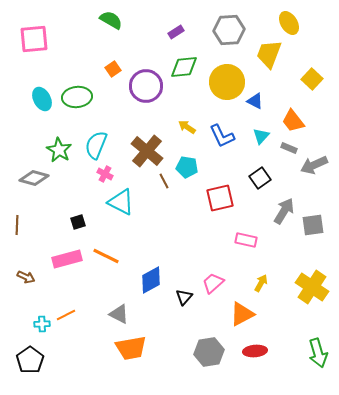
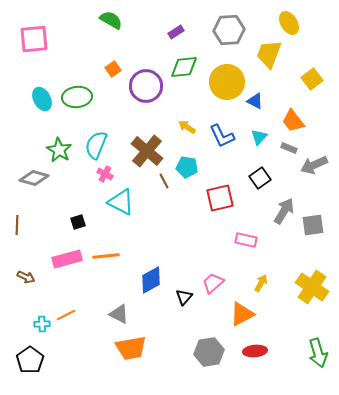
yellow square at (312, 79): rotated 10 degrees clockwise
cyan triangle at (261, 136): moved 2 px left, 1 px down
orange line at (106, 256): rotated 32 degrees counterclockwise
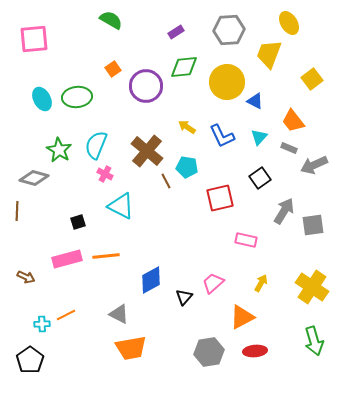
brown line at (164, 181): moved 2 px right
cyan triangle at (121, 202): moved 4 px down
brown line at (17, 225): moved 14 px up
orange triangle at (242, 314): moved 3 px down
green arrow at (318, 353): moved 4 px left, 12 px up
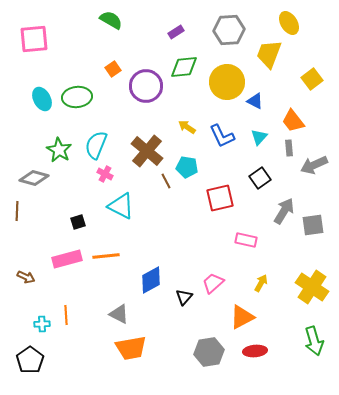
gray rectangle at (289, 148): rotated 63 degrees clockwise
orange line at (66, 315): rotated 66 degrees counterclockwise
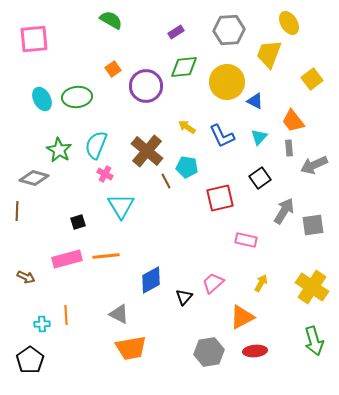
cyan triangle at (121, 206): rotated 32 degrees clockwise
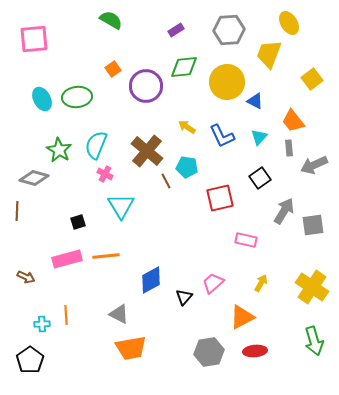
purple rectangle at (176, 32): moved 2 px up
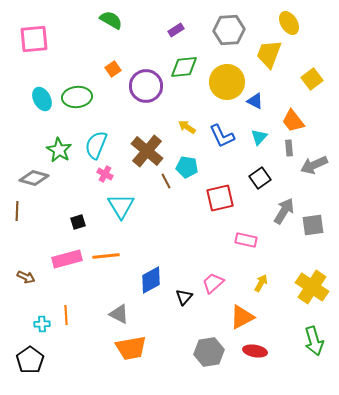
red ellipse at (255, 351): rotated 15 degrees clockwise
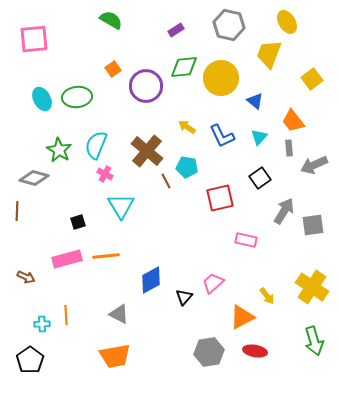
yellow ellipse at (289, 23): moved 2 px left, 1 px up
gray hexagon at (229, 30): moved 5 px up; rotated 16 degrees clockwise
yellow circle at (227, 82): moved 6 px left, 4 px up
blue triangle at (255, 101): rotated 12 degrees clockwise
yellow arrow at (261, 283): moved 6 px right, 13 px down; rotated 114 degrees clockwise
orange trapezoid at (131, 348): moved 16 px left, 8 px down
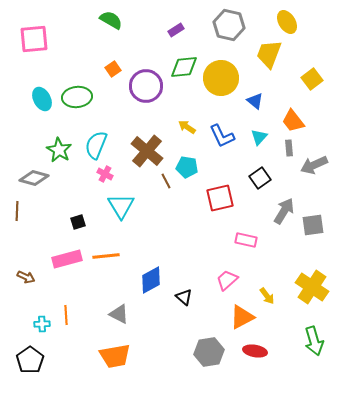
pink trapezoid at (213, 283): moved 14 px right, 3 px up
black triangle at (184, 297): rotated 30 degrees counterclockwise
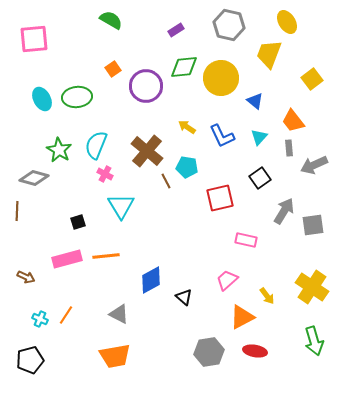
orange line at (66, 315): rotated 36 degrees clockwise
cyan cross at (42, 324): moved 2 px left, 5 px up; rotated 28 degrees clockwise
black pentagon at (30, 360): rotated 20 degrees clockwise
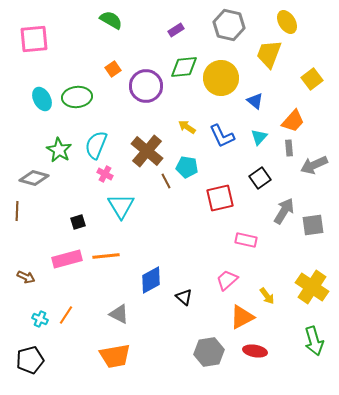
orange trapezoid at (293, 121): rotated 100 degrees counterclockwise
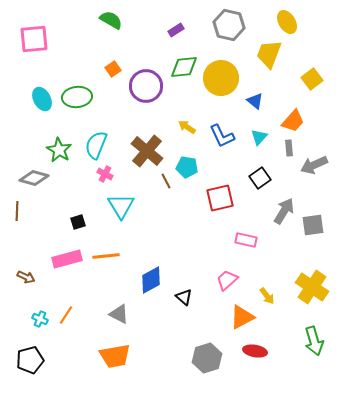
gray hexagon at (209, 352): moved 2 px left, 6 px down; rotated 8 degrees counterclockwise
